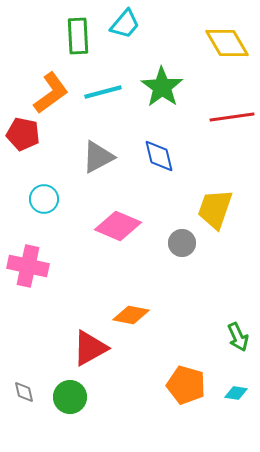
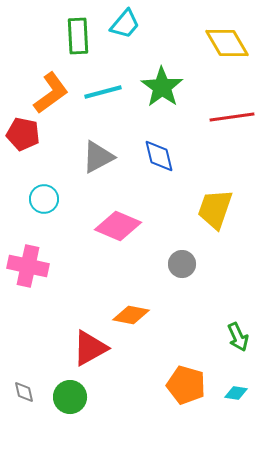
gray circle: moved 21 px down
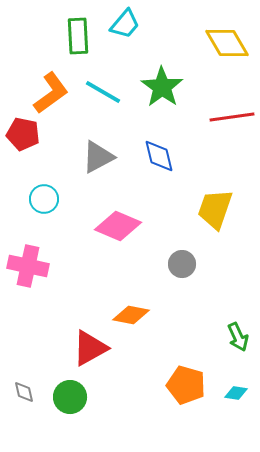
cyan line: rotated 45 degrees clockwise
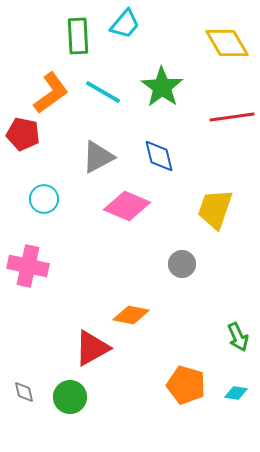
pink diamond: moved 9 px right, 20 px up
red triangle: moved 2 px right
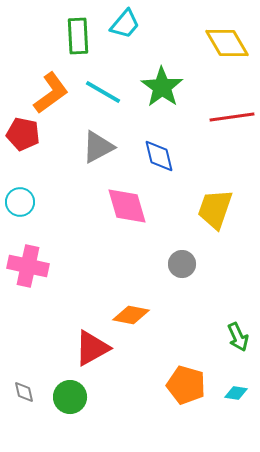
gray triangle: moved 10 px up
cyan circle: moved 24 px left, 3 px down
pink diamond: rotated 51 degrees clockwise
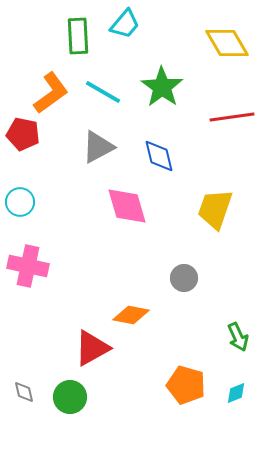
gray circle: moved 2 px right, 14 px down
cyan diamond: rotated 30 degrees counterclockwise
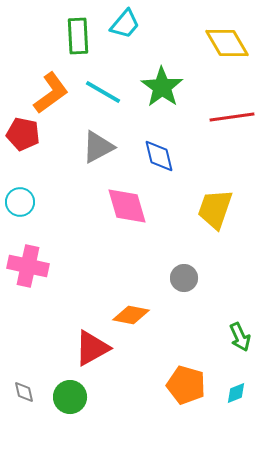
green arrow: moved 2 px right
